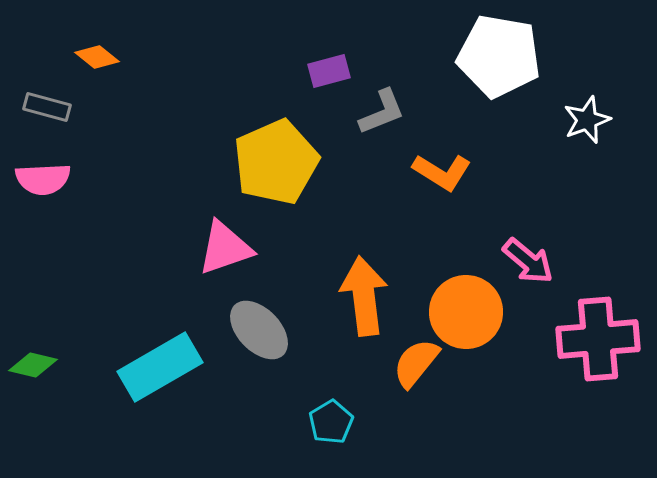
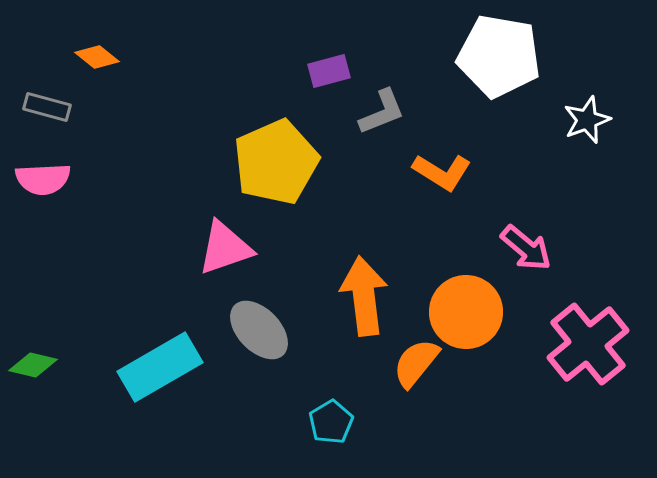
pink arrow: moved 2 px left, 13 px up
pink cross: moved 10 px left, 5 px down; rotated 34 degrees counterclockwise
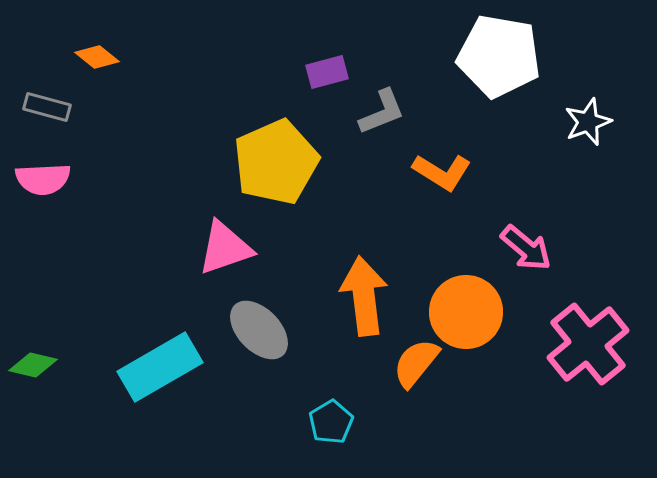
purple rectangle: moved 2 px left, 1 px down
white star: moved 1 px right, 2 px down
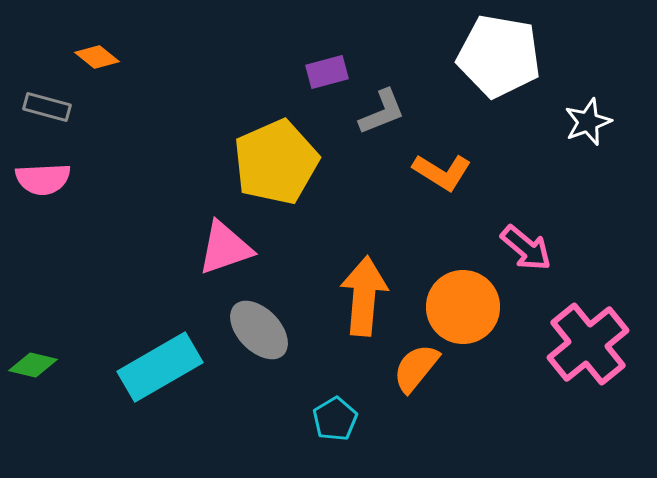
orange arrow: rotated 12 degrees clockwise
orange circle: moved 3 px left, 5 px up
orange semicircle: moved 5 px down
cyan pentagon: moved 4 px right, 3 px up
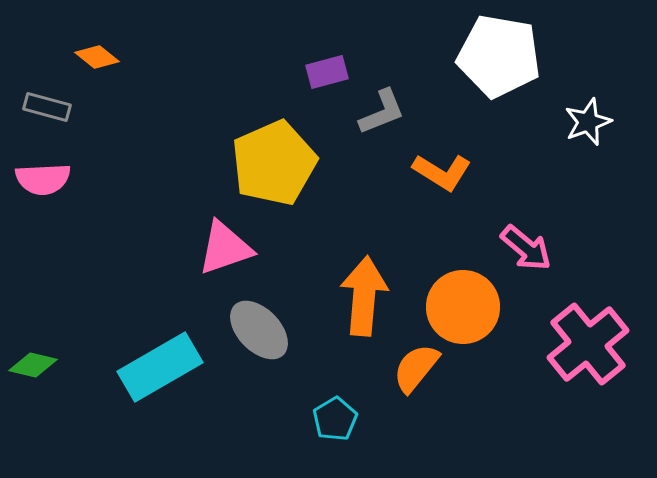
yellow pentagon: moved 2 px left, 1 px down
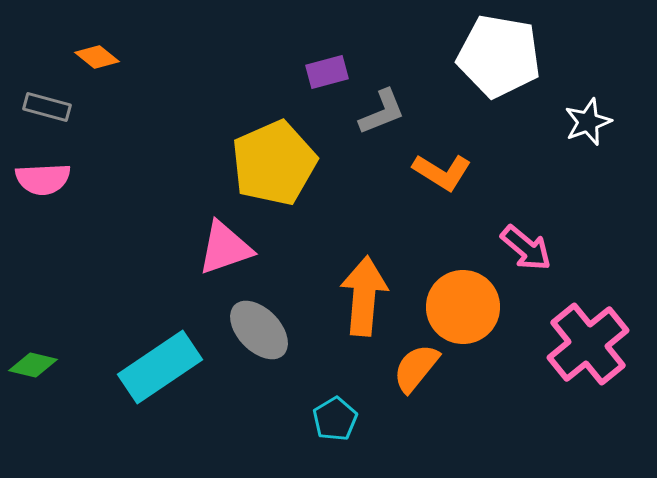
cyan rectangle: rotated 4 degrees counterclockwise
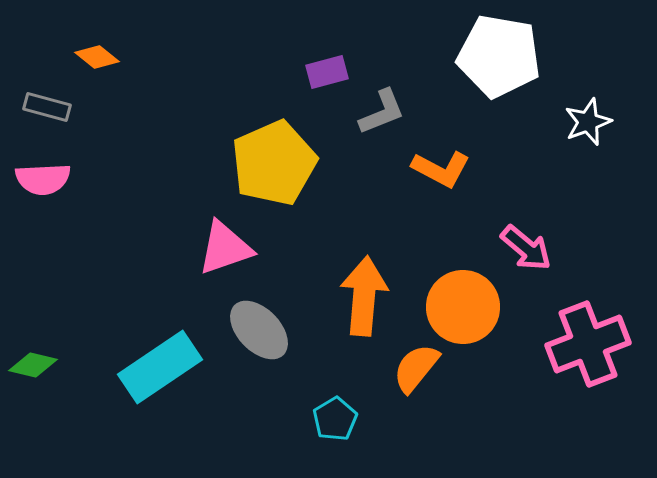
orange L-shape: moved 1 px left, 3 px up; rotated 4 degrees counterclockwise
pink cross: rotated 18 degrees clockwise
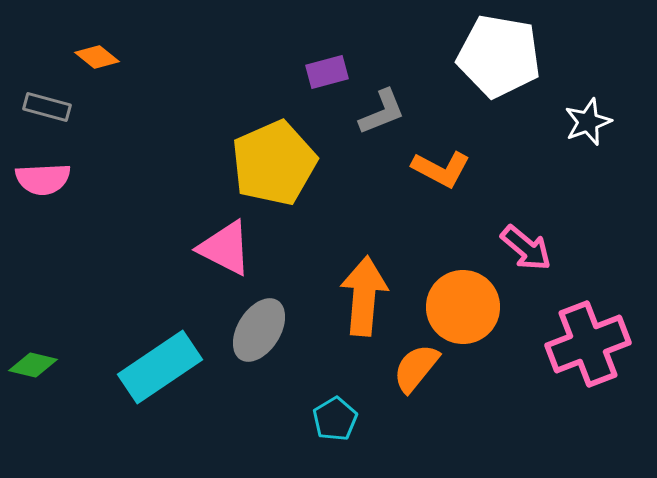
pink triangle: rotated 46 degrees clockwise
gray ellipse: rotated 76 degrees clockwise
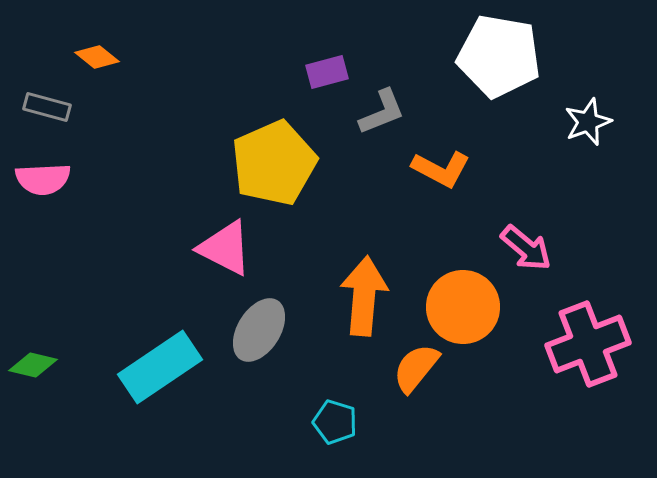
cyan pentagon: moved 3 px down; rotated 24 degrees counterclockwise
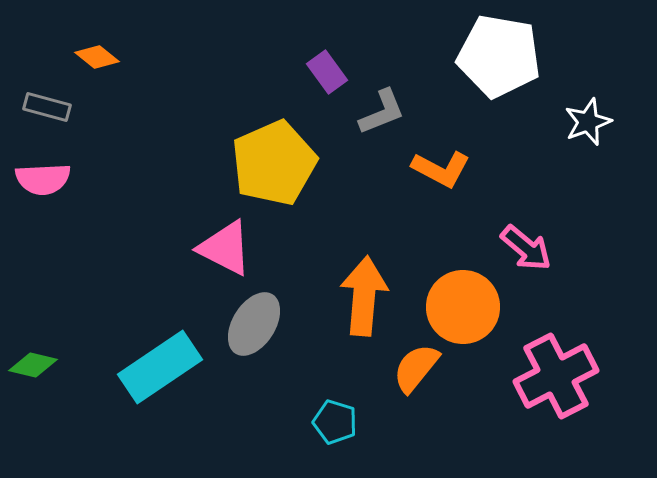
purple rectangle: rotated 69 degrees clockwise
gray ellipse: moved 5 px left, 6 px up
pink cross: moved 32 px left, 32 px down; rotated 6 degrees counterclockwise
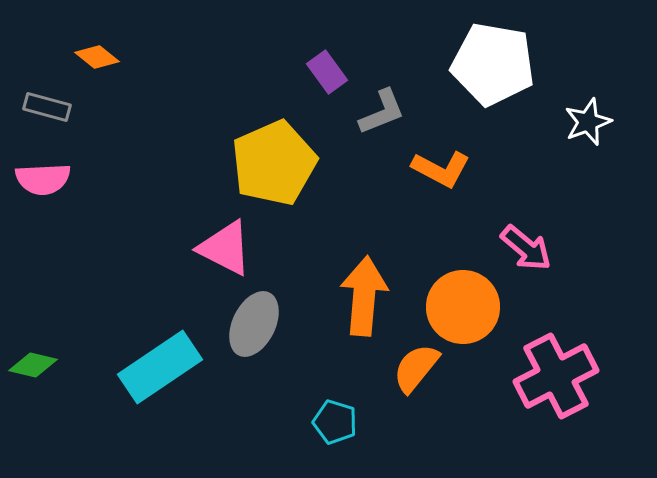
white pentagon: moved 6 px left, 8 px down
gray ellipse: rotated 6 degrees counterclockwise
